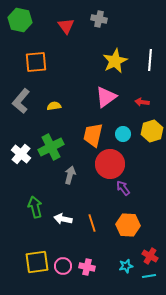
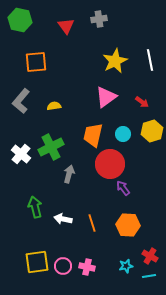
gray cross: rotated 21 degrees counterclockwise
white line: rotated 15 degrees counterclockwise
red arrow: rotated 152 degrees counterclockwise
gray arrow: moved 1 px left, 1 px up
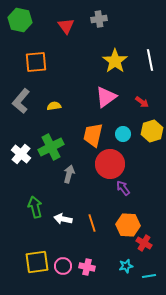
yellow star: rotated 10 degrees counterclockwise
red cross: moved 6 px left, 13 px up
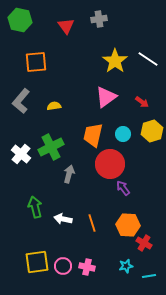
white line: moved 2 px left, 1 px up; rotated 45 degrees counterclockwise
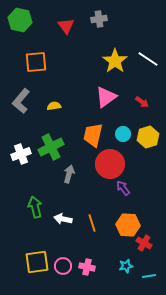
yellow hexagon: moved 4 px left, 6 px down
white cross: rotated 30 degrees clockwise
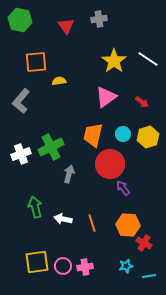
yellow star: moved 1 px left
yellow semicircle: moved 5 px right, 25 px up
pink cross: moved 2 px left; rotated 21 degrees counterclockwise
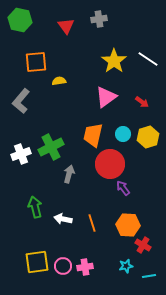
red cross: moved 1 px left, 2 px down
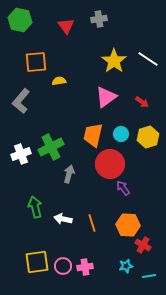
cyan circle: moved 2 px left
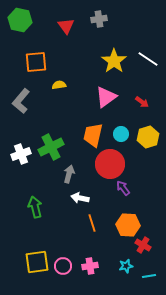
yellow semicircle: moved 4 px down
white arrow: moved 17 px right, 21 px up
pink cross: moved 5 px right, 1 px up
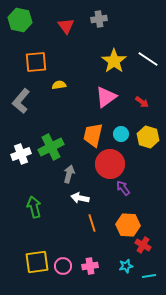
yellow hexagon: rotated 25 degrees counterclockwise
green arrow: moved 1 px left
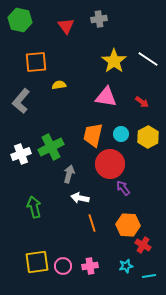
pink triangle: rotated 45 degrees clockwise
yellow hexagon: rotated 15 degrees clockwise
